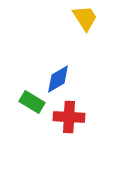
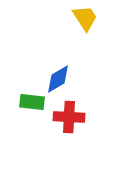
green rectangle: rotated 25 degrees counterclockwise
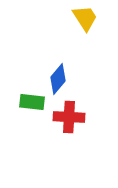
blue diamond: rotated 20 degrees counterclockwise
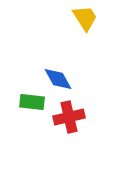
blue diamond: rotated 68 degrees counterclockwise
red cross: rotated 16 degrees counterclockwise
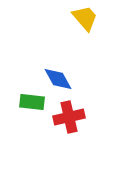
yellow trapezoid: rotated 8 degrees counterclockwise
